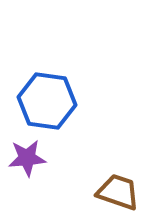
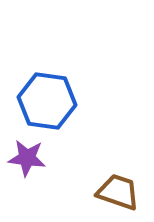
purple star: rotated 12 degrees clockwise
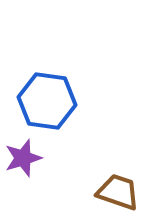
purple star: moved 4 px left; rotated 24 degrees counterclockwise
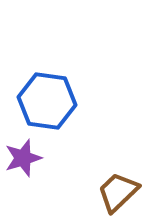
brown trapezoid: rotated 63 degrees counterclockwise
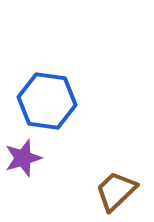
brown trapezoid: moved 2 px left, 1 px up
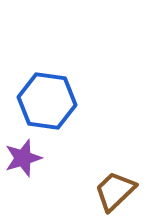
brown trapezoid: moved 1 px left
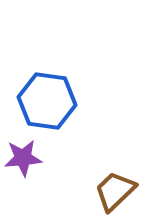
purple star: rotated 12 degrees clockwise
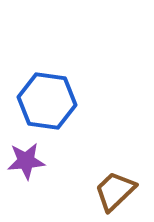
purple star: moved 3 px right, 3 px down
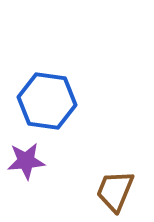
brown trapezoid: rotated 24 degrees counterclockwise
